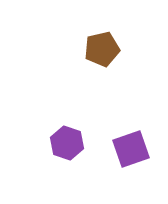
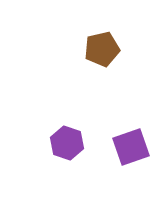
purple square: moved 2 px up
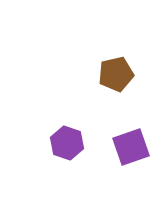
brown pentagon: moved 14 px right, 25 px down
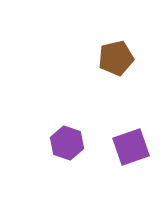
brown pentagon: moved 16 px up
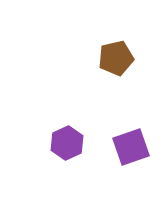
purple hexagon: rotated 16 degrees clockwise
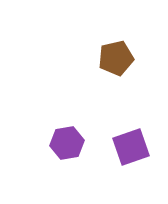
purple hexagon: rotated 16 degrees clockwise
